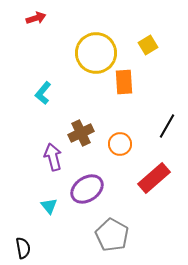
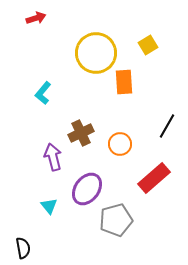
purple ellipse: rotated 20 degrees counterclockwise
gray pentagon: moved 4 px right, 15 px up; rotated 28 degrees clockwise
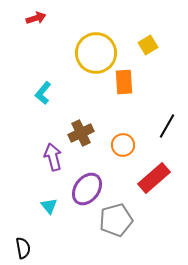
orange circle: moved 3 px right, 1 px down
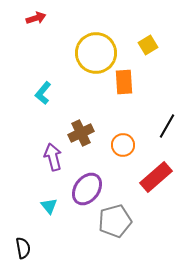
red rectangle: moved 2 px right, 1 px up
gray pentagon: moved 1 px left, 1 px down
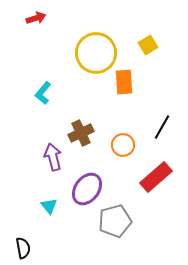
black line: moved 5 px left, 1 px down
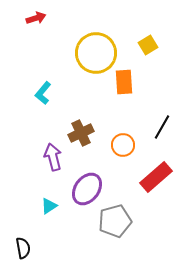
cyan triangle: rotated 36 degrees clockwise
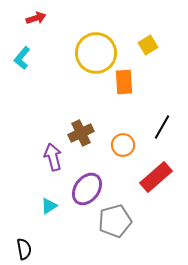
cyan L-shape: moved 21 px left, 35 px up
black semicircle: moved 1 px right, 1 px down
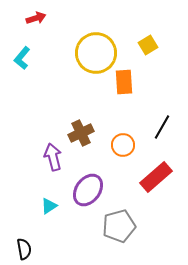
purple ellipse: moved 1 px right, 1 px down
gray pentagon: moved 4 px right, 5 px down
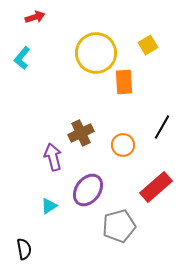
red arrow: moved 1 px left, 1 px up
red rectangle: moved 10 px down
